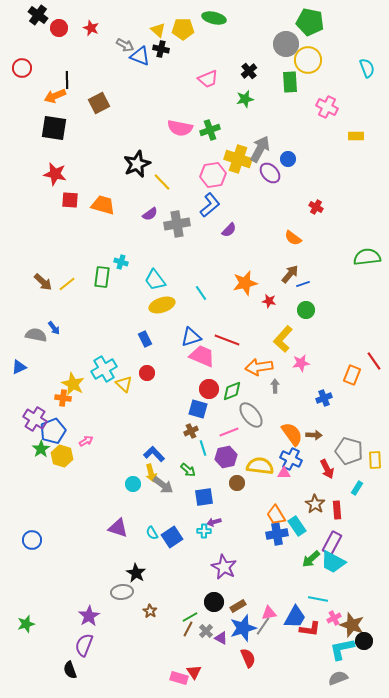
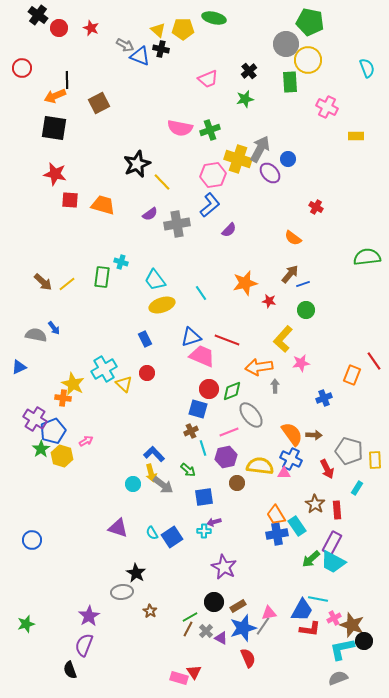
blue trapezoid at (295, 617): moved 7 px right, 7 px up
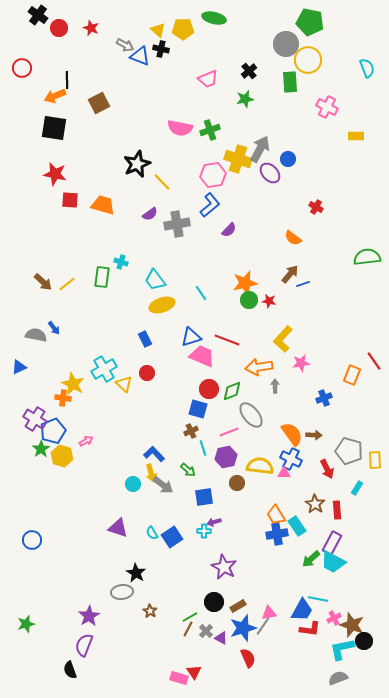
green circle at (306, 310): moved 57 px left, 10 px up
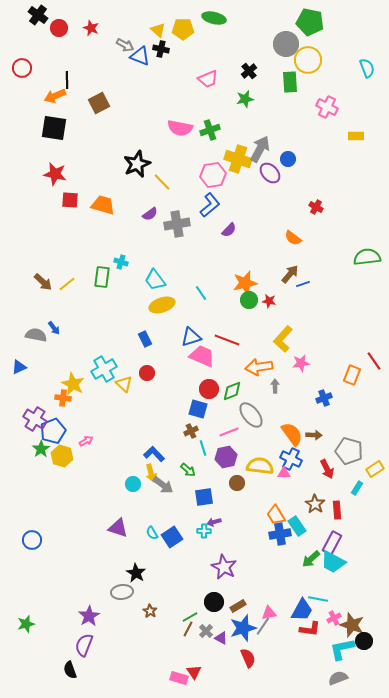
yellow rectangle at (375, 460): moved 9 px down; rotated 60 degrees clockwise
blue cross at (277, 534): moved 3 px right
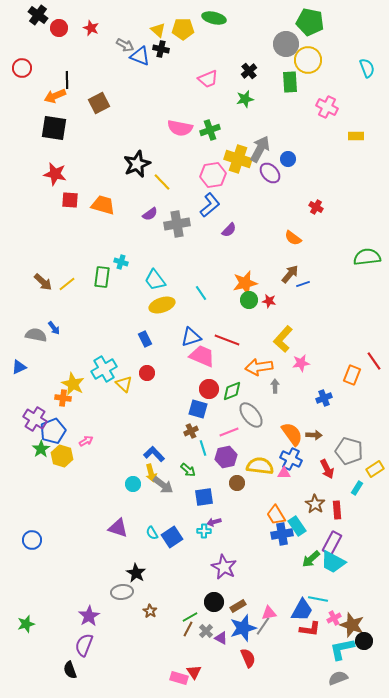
blue cross at (280, 534): moved 2 px right
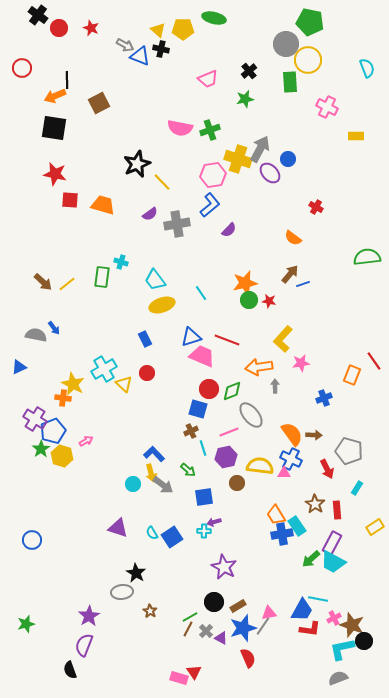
yellow rectangle at (375, 469): moved 58 px down
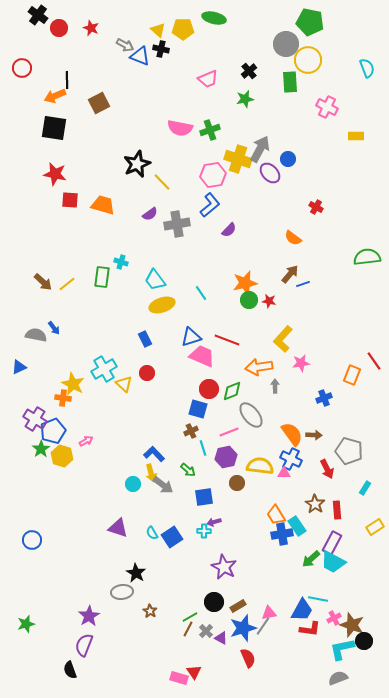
cyan rectangle at (357, 488): moved 8 px right
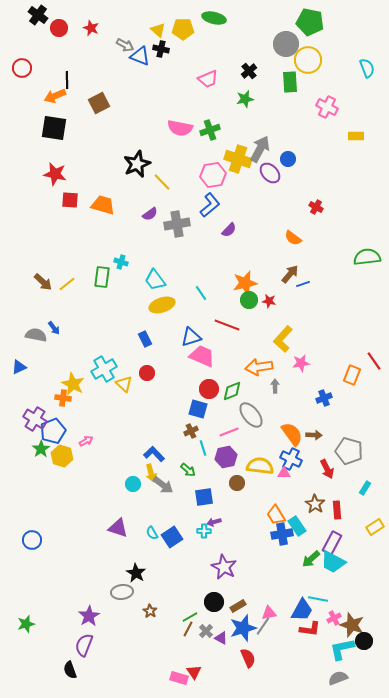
red line at (227, 340): moved 15 px up
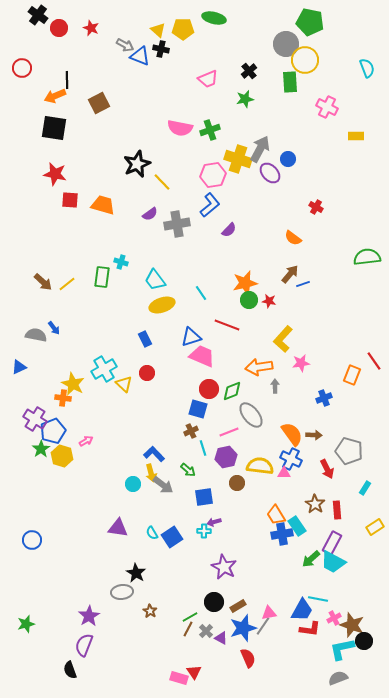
yellow circle at (308, 60): moved 3 px left
purple triangle at (118, 528): rotated 10 degrees counterclockwise
